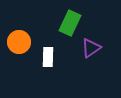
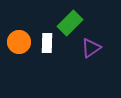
green rectangle: rotated 20 degrees clockwise
white rectangle: moved 1 px left, 14 px up
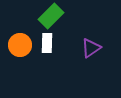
green rectangle: moved 19 px left, 7 px up
orange circle: moved 1 px right, 3 px down
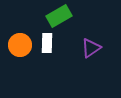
green rectangle: moved 8 px right; rotated 15 degrees clockwise
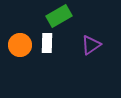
purple triangle: moved 3 px up
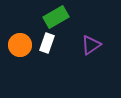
green rectangle: moved 3 px left, 1 px down
white rectangle: rotated 18 degrees clockwise
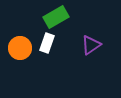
orange circle: moved 3 px down
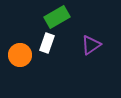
green rectangle: moved 1 px right
orange circle: moved 7 px down
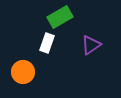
green rectangle: moved 3 px right
orange circle: moved 3 px right, 17 px down
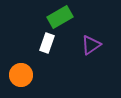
orange circle: moved 2 px left, 3 px down
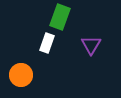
green rectangle: rotated 40 degrees counterclockwise
purple triangle: rotated 25 degrees counterclockwise
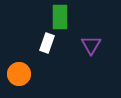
green rectangle: rotated 20 degrees counterclockwise
orange circle: moved 2 px left, 1 px up
